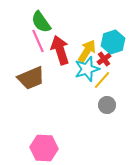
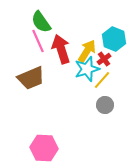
cyan hexagon: moved 1 px right, 3 px up; rotated 20 degrees counterclockwise
red arrow: moved 1 px right, 1 px up
gray circle: moved 2 px left
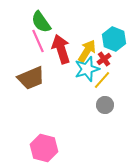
pink hexagon: rotated 12 degrees clockwise
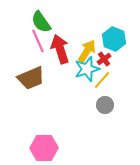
red arrow: moved 1 px left
pink hexagon: rotated 16 degrees counterclockwise
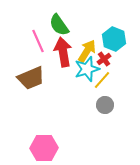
green semicircle: moved 18 px right, 3 px down
red arrow: moved 3 px right, 3 px down; rotated 8 degrees clockwise
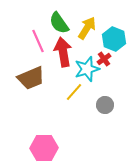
green semicircle: moved 2 px up
yellow arrow: moved 23 px up
yellow line: moved 28 px left, 12 px down
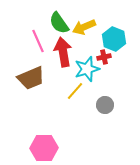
yellow arrow: moved 3 px left, 1 px up; rotated 145 degrees counterclockwise
red cross: moved 2 px up; rotated 24 degrees clockwise
yellow line: moved 1 px right, 1 px up
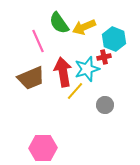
red arrow: moved 20 px down
pink hexagon: moved 1 px left
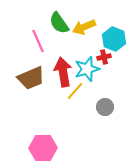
gray circle: moved 2 px down
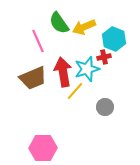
brown trapezoid: moved 2 px right
